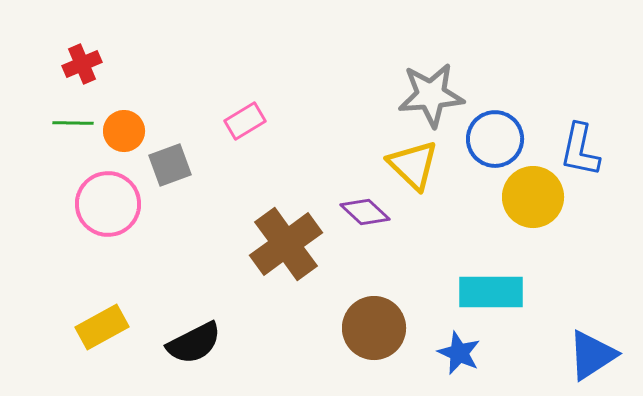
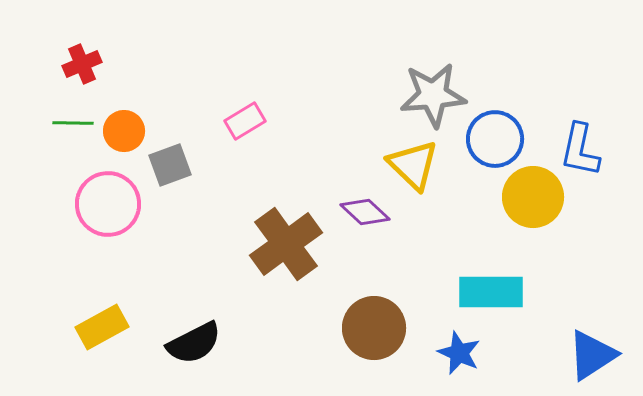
gray star: moved 2 px right
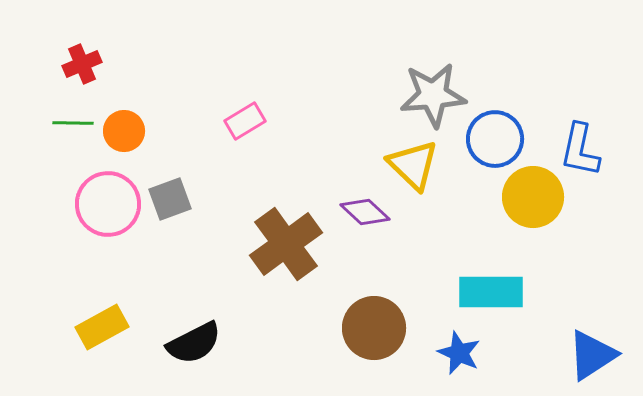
gray square: moved 34 px down
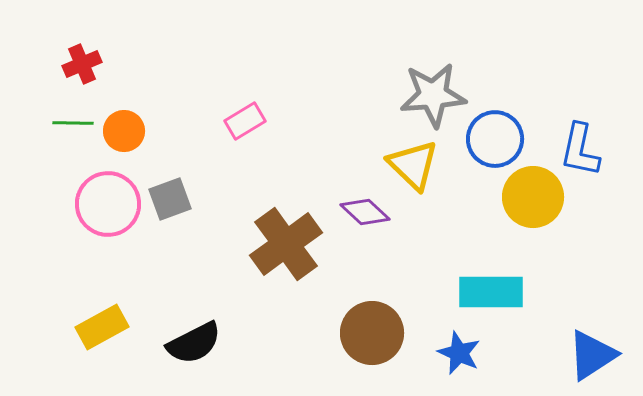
brown circle: moved 2 px left, 5 px down
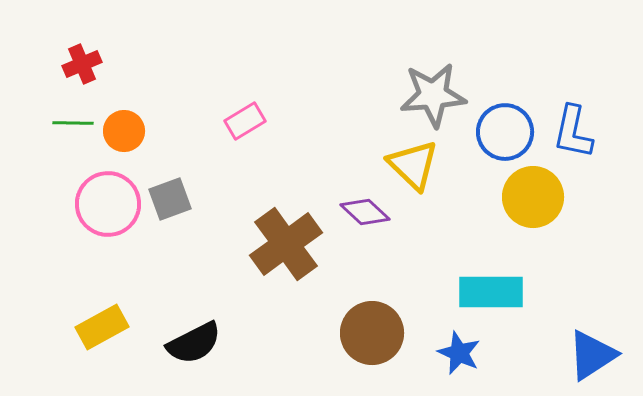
blue circle: moved 10 px right, 7 px up
blue L-shape: moved 7 px left, 18 px up
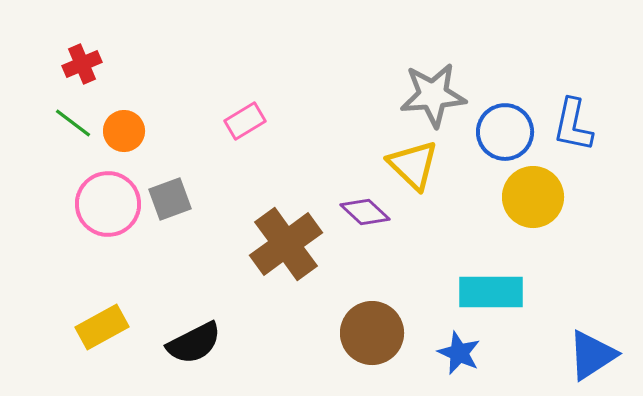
green line: rotated 36 degrees clockwise
blue L-shape: moved 7 px up
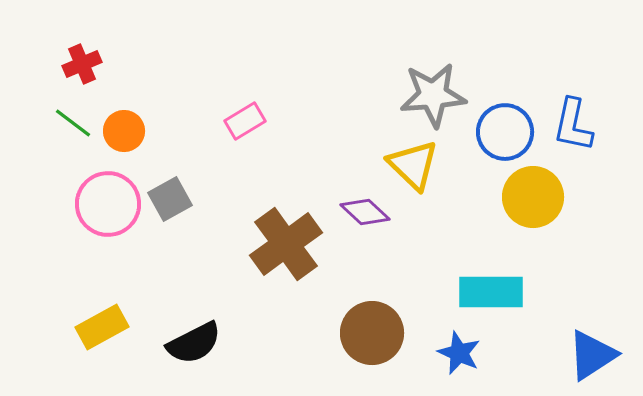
gray square: rotated 9 degrees counterclockwise
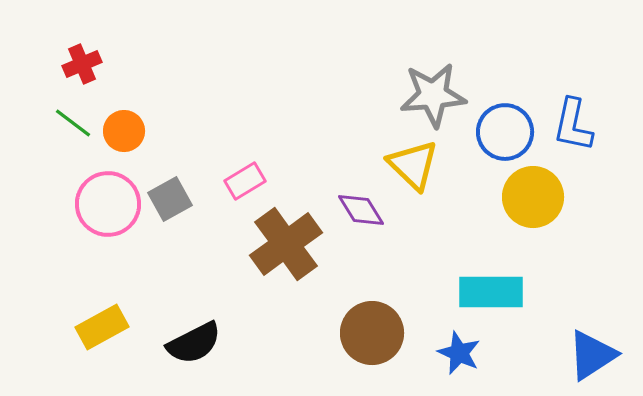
pink rectangle: moved 60 px down
purple diamond: moved 4 px left, 2 px up; rotated 15 degrees clockwise
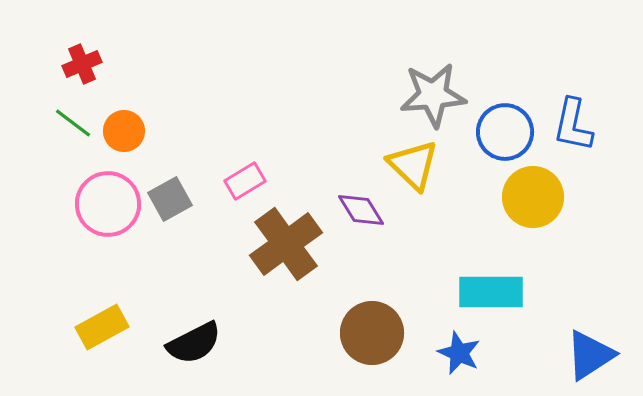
blue triangle: moved 2 px left
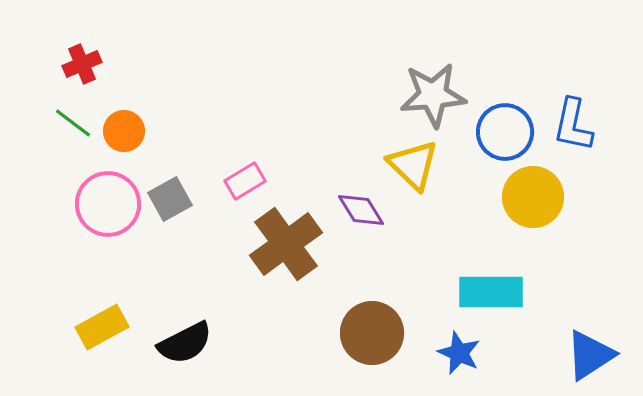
black semicircle: moved 9 px left
